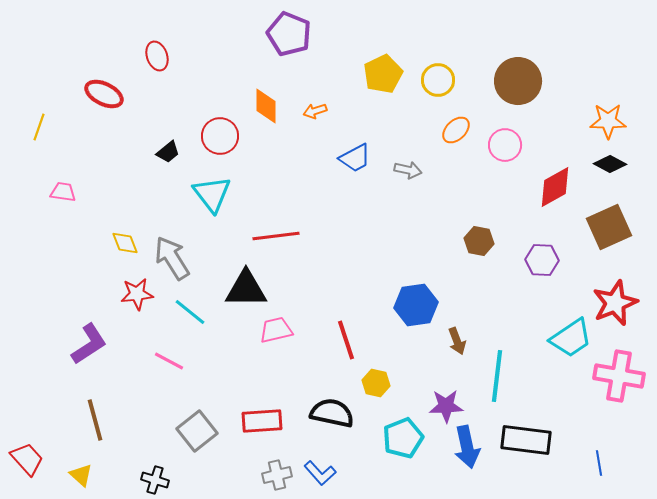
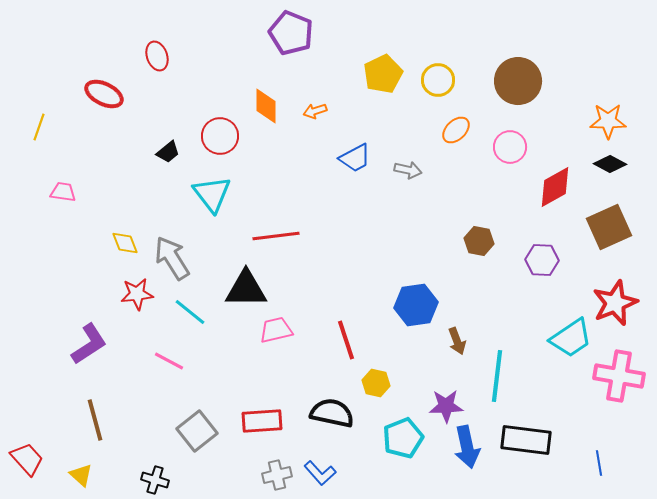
purple pentagon at (289, 34): moved 2 px right, 1 px up
pink circle at (505, 145): moved 5 px right, 2 px down
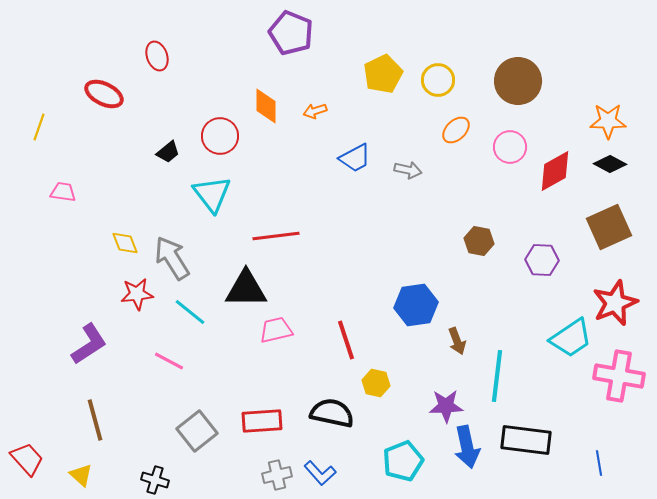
red diamond at (555, 187): moved 16 px up
cyan pentagon at (403, 438): moved 23 px down
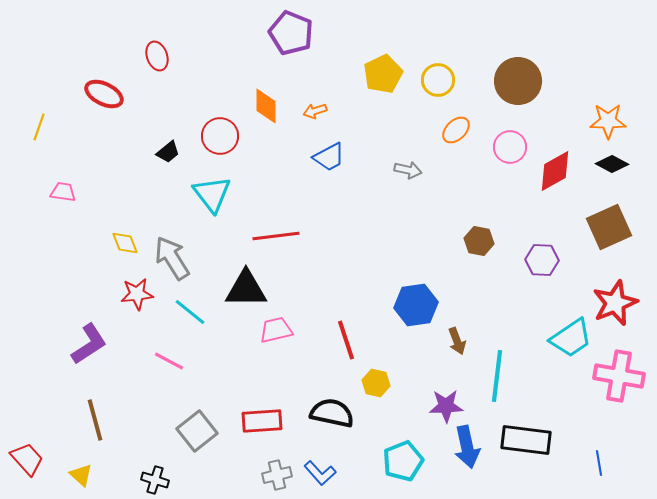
blue trapezoid at (355, 158): moved 26 px left, 1 px up
black diamond at (610, 164): moved 2 px right
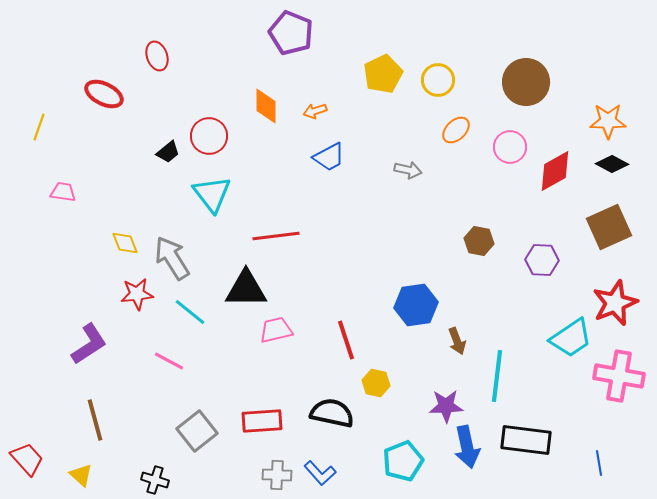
brown circle at (518, 81): moved 8 px right, 1 px down
red circle at (220, 136): moved 11 px left
gray cross at (277, 475): rotated 16 degrees clockwise
